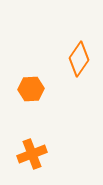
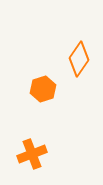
orange hexagon: moved 12 px right; rotated 15 degrees counterclockwise
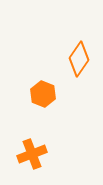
orange hexagon: moved 5 px down; rotated 20 degrees counterclockwise
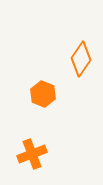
orange diamond: moved 2 px right
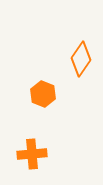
orange cross: rotated 16 degrees clockwise
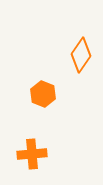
orange diamond: moved 4 px up
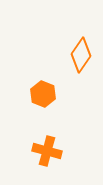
orange cross: moved 15 px right, 3 px up; rotated 20 degrees clockwise
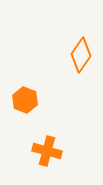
orange hexagon: moved 18 px left, 6 px down
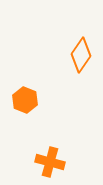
orange cross: moved 3 px right, 11 px down
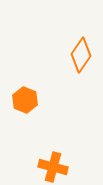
orange cross: moved 3 px right, 5 px down
